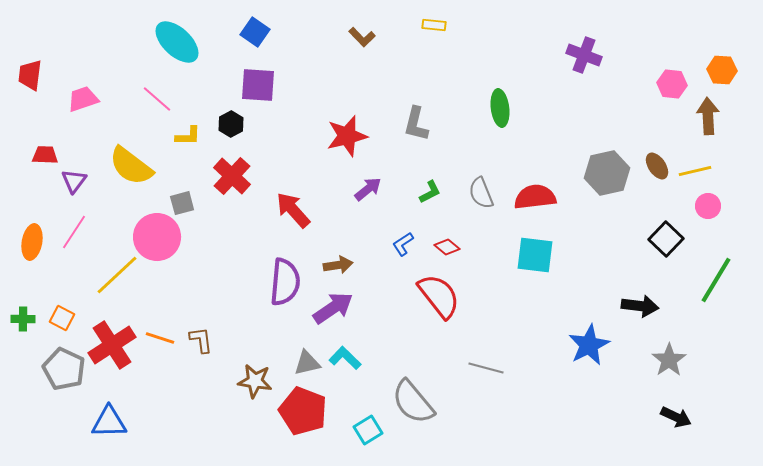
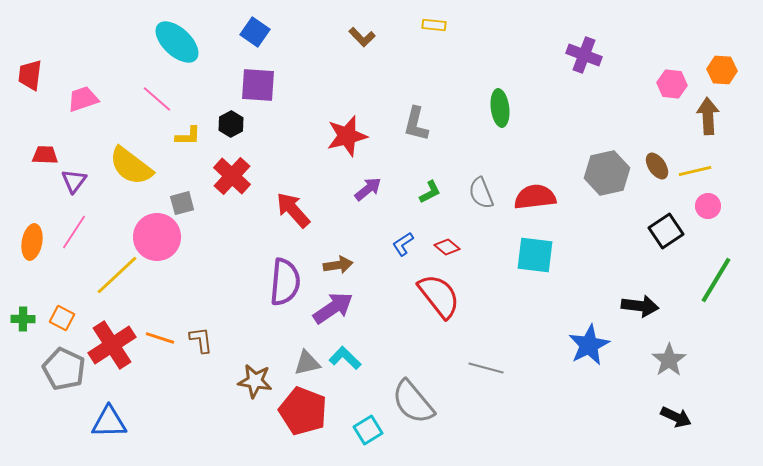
black square at (666, 239): moved 8 px up; rotated 12 degrees clockwise
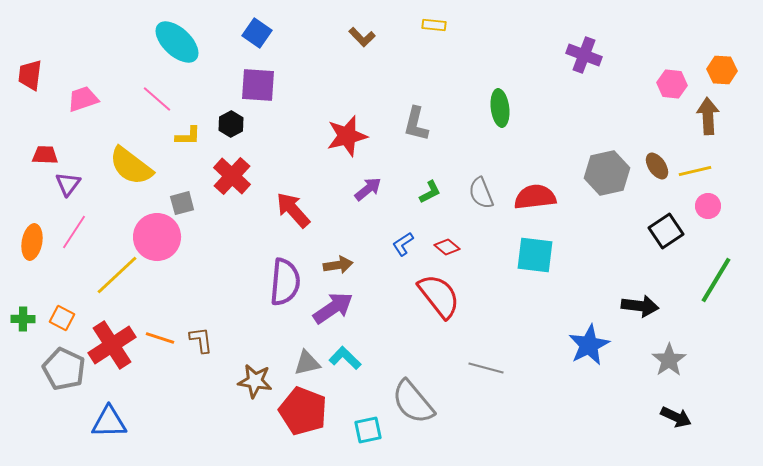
blue square at (255, 32): moved 2 px right, 1 px down
purple triangle at (74, 181): moved 6 px left, 3 px down
cyan square at (368, 430): rotated 20 degrees clockwise
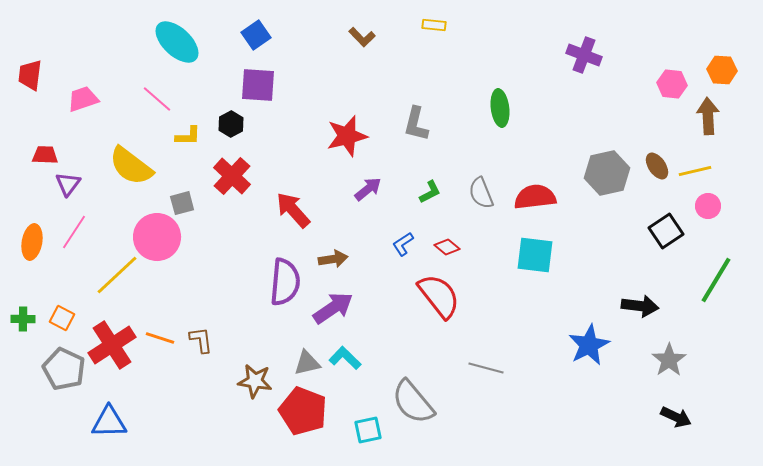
blue square at (257, 33): moved 1 px left, 2 px down; rotated 20 degrees clockwise
brown arrow at (338, 265): moved 5 px left, 6 px up
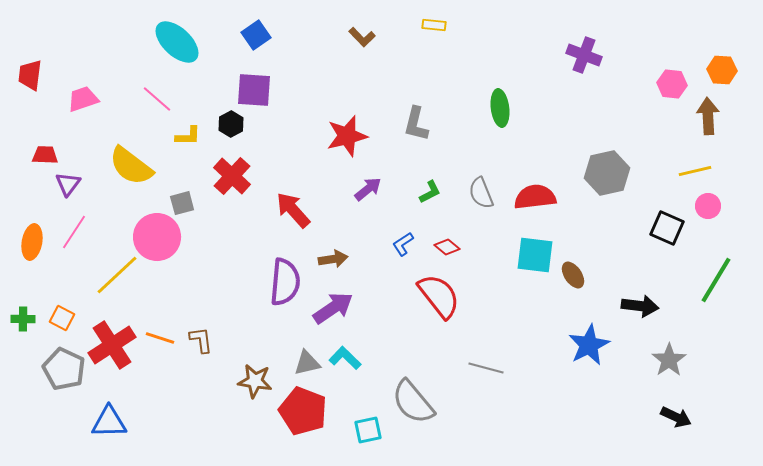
purple square at (258, 85): moved 4 px left, 5 px down
brown ellipse at (657, 166): moved 84 px left, 109 px down
black square at (666, 231): moved 1 px right, 3 px up; rotated 32 degrees counterclockwise
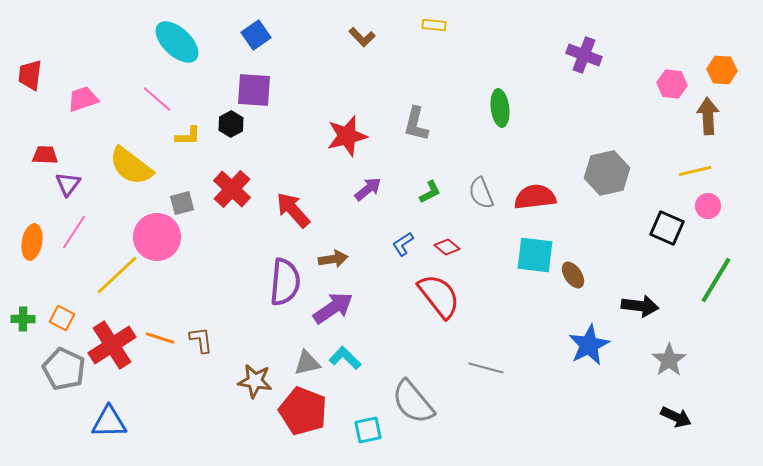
red cross at (232, 176): moved 13 px down
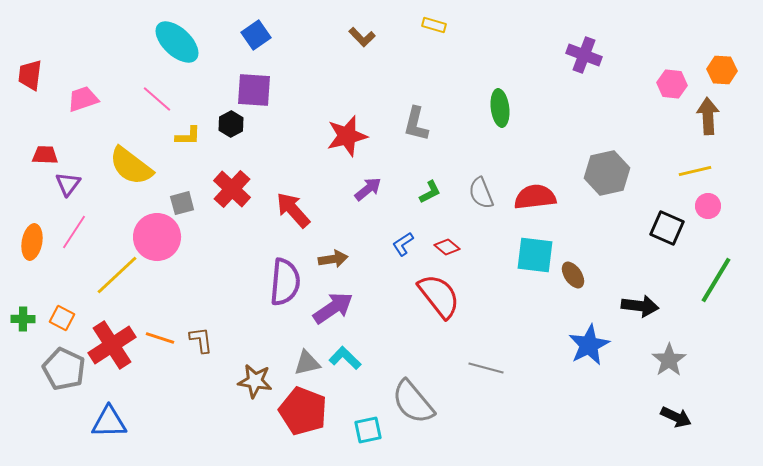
yellow rectangle at (434, 25): rotated 10 degrees clockwise
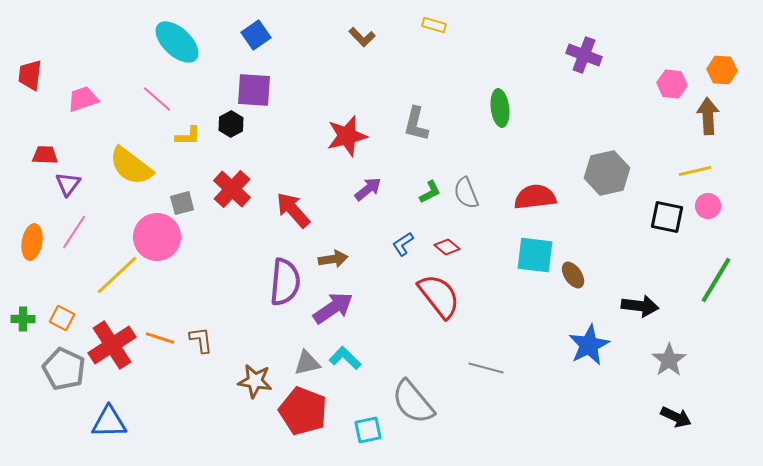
gray semicircle at (481, 193): moved 15 px left
black square at (667, 228): moved 11 px up; rotated 12 degrees counterclockwise
